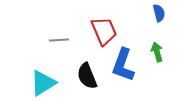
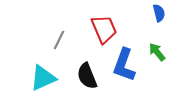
red trapezoid: moved 2 px up
gray line: rotated 60 degrees counterclockwise
green arrow: rotated 24 degrees counterclockwise
blue L-shape: moved 1 px right
cyan triangle: moved 5 px up; rotated 8 degrees clockwise
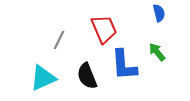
blue L-shape: rotated 24 degrees counterclockwise
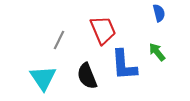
red trapezoid: moved 1 px left, 1 px down
cyan triangle: rotated 40 degrees counterclockwise
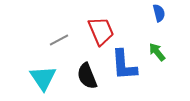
red trapezoid: moved 2 px left, 1 px down
gray line: rotated 36 degrees clockwise
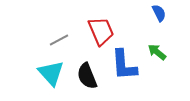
blue semicircle: rotated 12 degrees counterclockwise
green arrow: rotated 12 degrees counterclockwise
cyan triangle: moved 8 px right, 5 px up; rotated 8 degrees counterclockwise
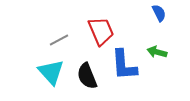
green arrow: rotated 24 degrees counterclockwise
cyan triangle: moved 1 px up
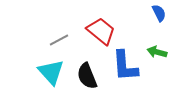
red trapezoid: rotated 28 degrees counterclockwise
blue L-shape: moved 1 px right, 1 px down
